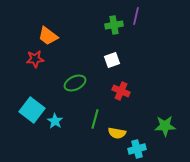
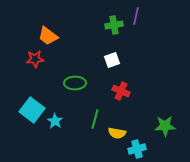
green ellipse: rotated 25 degrees clockwise
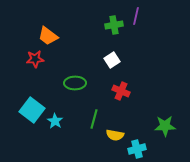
white square: rotated 14 degrees counterclockwise
green line: moved 1 px left
yellow semicircle: moved 2 px left, 2 px down
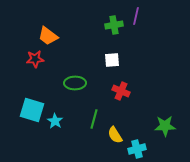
white square: rotated 28 degrees clockwise
cyan square: rotated 20 degrees counterclockwise
yellow semicircle: rotated 48 degrees clockwise
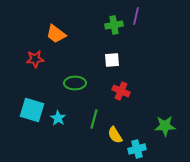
orange trapezoid: moved 8 px right, 2 px up
cyan star: moved 3 px right, 3 px up
